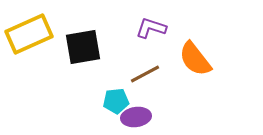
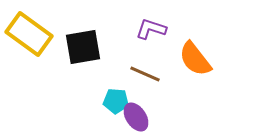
purple L-shape: moved 1 px down
yellow rectangle: rotated 60 degrees clockwise
brown line: rotated 52 degrees clockwise
cyan pentagon: rotated 10 degrees clockwise
purple ellipse: rotated 64 degrees clockwise
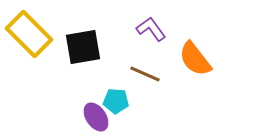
purple L-shape: rotated 36 degrees clockwise
yellow rectangle: rotated 9 degrees clockwise
purple ellipse: moved 40 px left
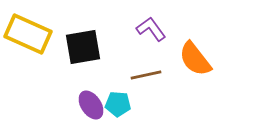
yellow rectangle: moved 1 px left; rotated 21 degrees counterclockwise
brown line: moved 1 px right, 1 px down; rotated 36 degrees counterclockwise
cyan pentagon: moved 2 px right, 3 px down
purple ellipse: moved 5 px left, 12 px up
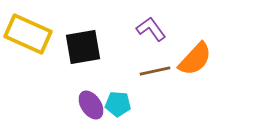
orange semicircle: rotated 99 degrees counterclockwise
brown line: moved 9 px right, 4 px up
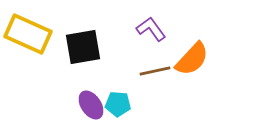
orange semicircle: moved 3 px left
